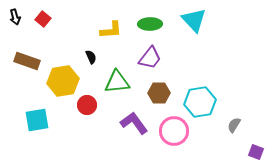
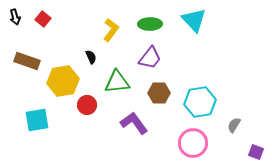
yellow L-shape: rotated 50 degrees counterclockwise
pink circle: moved 19 px right, 12 px down
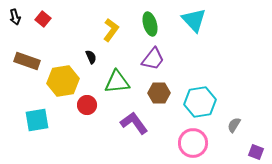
green ellipse: rotated 75 degrees clockwise
purple trapezoid: moved 3 px right, 1 px down
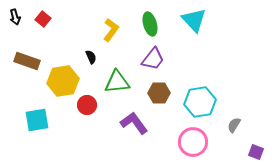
pink circle: moved 1 px up
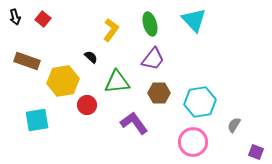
black semicircle: rotated 24 degrees counterclockwise
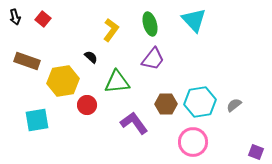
brown hexagon: moved 7 px right, 11 px down
gray semicircle: moved 20 px up; rotated 21 degrees clockwise
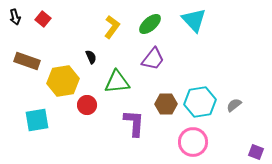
green ellipse: rotated 65 degrees clockwise
yellow L-shape: moved 1 px right, 3 px up
black semicircle: rotated 24 degrees clockwise
purple L-shape: rotated 40 degrees clockwise
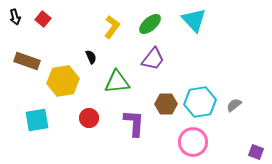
red circle: moved 2 px right, 13 px down
